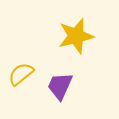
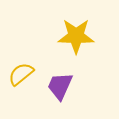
yellow star: rotated 15 degrees clockwise
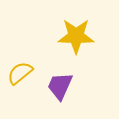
yellow semicircle: moved 1 px left, 1 px up
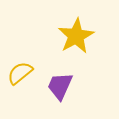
yellow star: rotated 30 degrees counterclockwise
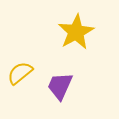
yellow star: moved 4 px up
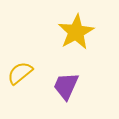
purple trapezoid: moved 6 px right
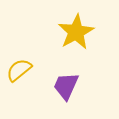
yellow semicircle: moved 1 px left, 3 px up
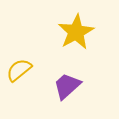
purple trapezoid: moved 1 px right; rotated 24 degrees clockwise
